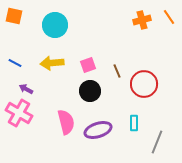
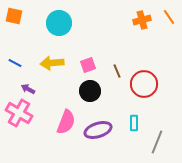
cyan circle: moved 4 px right, 2 px up
purple arrow: moved 2 px right
pink semicircle: rotated 35 degrees clockwise
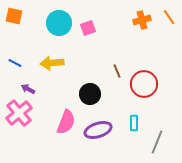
pink square: moved 37 px up
black circle: moved 3 px down
pink cross: rotated 20 degrees clockwise
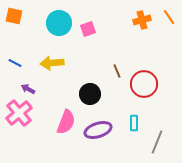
pink square: moved 1 px down
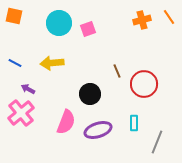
pink cross: moved 2 px right
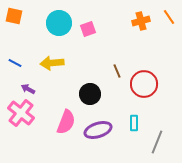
orange cross: moved 1 px left, 1 px down
pink cross: rotated 12 degrees counterclockwise
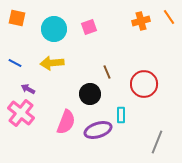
orange square: moved 3 px right, 2 px down
cyan circle: moved 5 px left, 6 px down
pink square: moved 1 px right, 2 px up
brown line: moved 10 px left, 1 px down
cyan rectangle: moved 13 px left, 8 px up
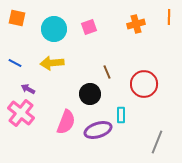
orange line: rotated 35 degrees clockwise
orange cross: moved 5 px left, 3 px down
